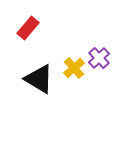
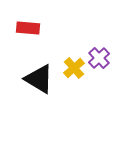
red rectangle: rotated 55 degrees clockwise
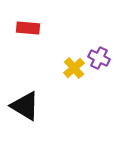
purple cross: rotated 20 degrees counterclockwise
black triangle: moved 14 px left, 27 px down
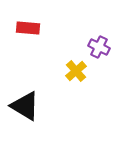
purple cross: moved 11 px up
yellow cross: moved 2 px right, 3 px down
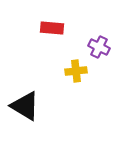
red rectangle: moved 24 px right
yellow cross: rotated 35 degrees clockwise
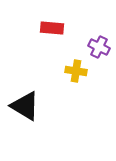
yellow cross: rotated 15 degrees clockwise
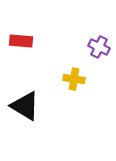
red rectangle: moved 31 px left, 13 px down
yellow cross: moved 2 px left, 8 px down
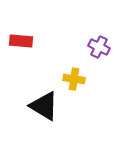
black triangle: moved 19 px right
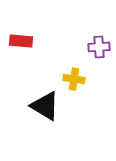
purple cross: rotated 30 degrees counterclockwise
black triangle: moved 1 px right
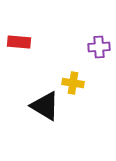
red rectangle: moved 2 px left, 1 px down
yellow cross: moved 1 px left, 4 px down
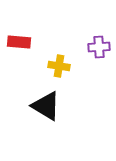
yellow cross: moved 14 px left, 17 px up
black triangle: moved 1 px right
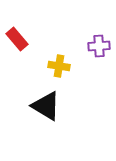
red rectangle: moved 2 px left, 3 px up; rotated 45 degrees clockwise
purple cross: moved 1 px up
